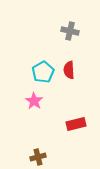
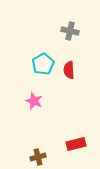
cyan pentagon: moved 8 px up
pink star: rotated 12 degrees counterclockwise
red rectangle: moved 20 px down
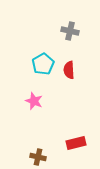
red rectangle: moved 1 px up
brown cross: rotated 28 degrees clockwise
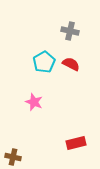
cyan pentagon: moved 1 px right, 2 px up
red semicircle: moved 2 px right, 6 px up; rotated 120 degrees clockwise
pink star: moved 1 px down
brown cross: moved 25 px left
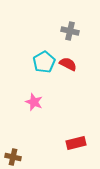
red semicircle: moved 3 px left
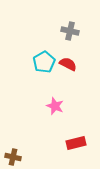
pink star: moved 21 px right, 4 px down
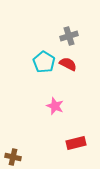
gray cross: moved 1 px left, 5 px down; rotated 30 degrees counterclockwise
cyan pentagon: rotated 10 degrees counterclockwise
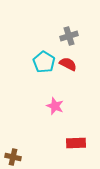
red rectangle: rotated 12 degrees clockwise
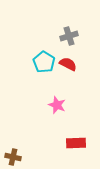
pink star: moved 2 px right, 1 px up
